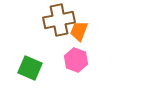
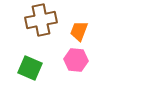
brown cross: moved 18 px left
pink hexagon: rotated 15 degrees counterclockwise
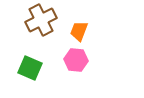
brown cross: rotated 16 degrees counterclockwise
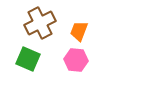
brown cross: moved 1 px left, 3 px down
green square: moved 2 px left, 9 px up
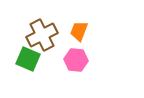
brown cross: moved 2 px right, 12 px down
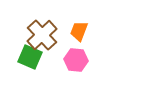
brown cross: rotated 16 degrees counterclockwise
green square: moved 2 px right, 2 px up
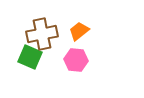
orange trapezoid: rotated 30 degrees clockwise
brown cross: moved 1 px up; rotated 32 degrees clockwise
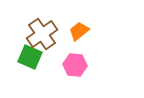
brown cross: rotated 24 degrees counterclockwise
pink hexagon: moved 1 px left, 5 px down
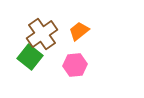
green square: rotated 15 degrees clockwise
pink hexagon: rotated 10 degrees counterclockwise
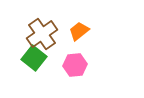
green square: moved 4 px right, 1 px down
